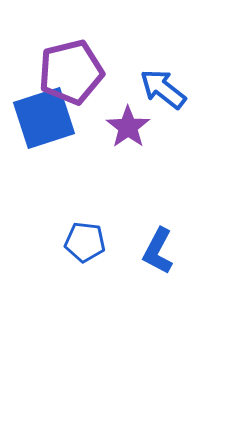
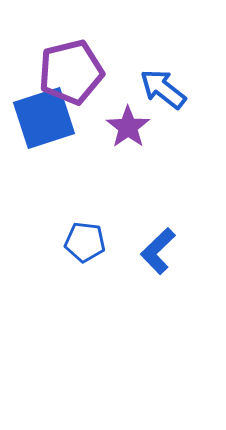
blue L-shape: rotated 18 degrees clockwise
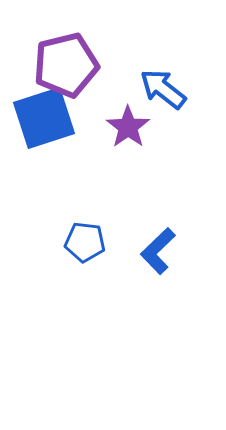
purple pentagon: moved 5 px left, 7 px up
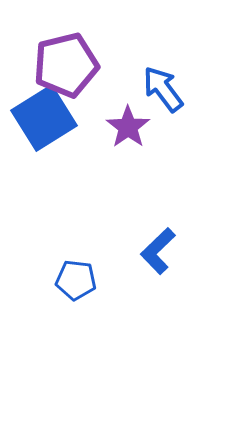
blue arrow: rotated 15 degrees clockwise
blue square: rotated 14 degrees counterclockwise
blue pentagon: moved 9 px left, 38 px down
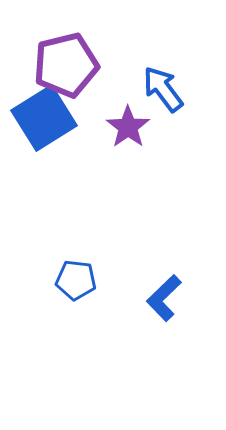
blue L-shape: moved 6 px right, 47 px down
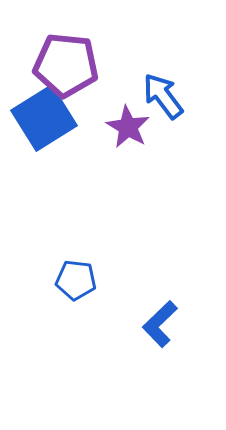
purple pentagon: rotated 20 degrees clockwise
blue arrow: moved 7 px down
purple star: rotated 6 degrees counterclockwise
blue L-shape: moved 4 px left, 26 px down
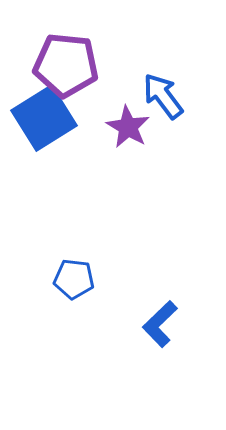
blue pentagon: moved 2 px left, 1 px up
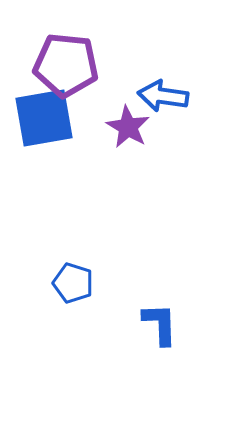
blue arrow: rotated 45 degrees counterclockwise
blue square: rotated 22 degrees clockwise
blue pentagon: moved 1 px left, 4 px down; rotated 12 degrees clockwise
blue L-shape: rotated 132 degrees clockwise
